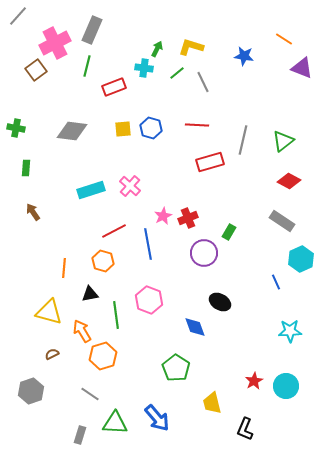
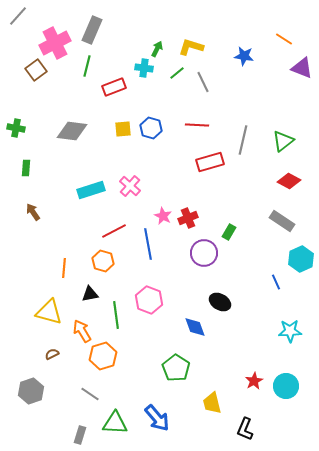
pink star at (163, 216): rotated 18 degrees counterclockwise
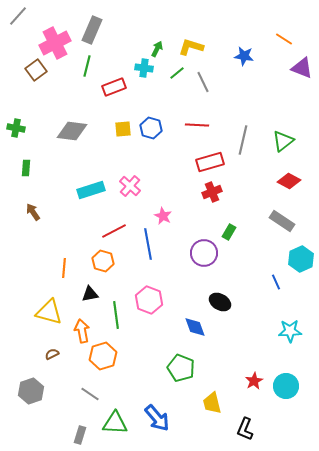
red cross at (188, 218): moved 24 px right, 26 px up
orange arrow at (82, 331): rotated 20 degrees clockwise
green pentagon at (176, 368): moved 5 px right; rotated 12 degrees counterclockwise
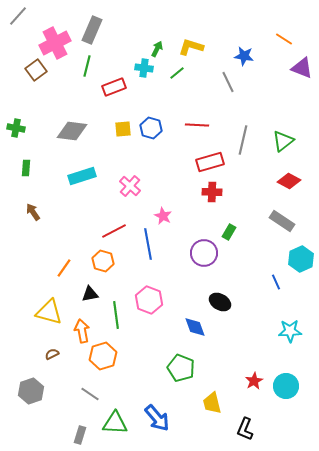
gray line at (203, 82): moved 25 px right
cyan rectangle at (91, 190): moved 9 px left, 14 px up
red cross at (212, 192): rotated 24 degrees clockwise
orange line at (64, 268): rotated 30 degrees clockwise
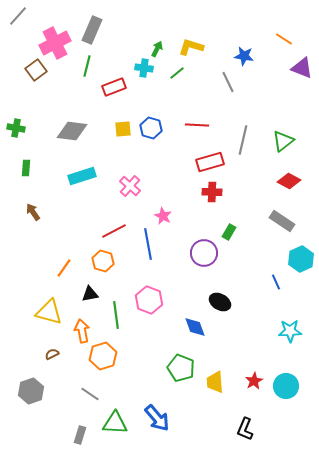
yellow trapezoid at (212, 403): moved 3 px right, 21 px up; rotated 10 degrees clockwise
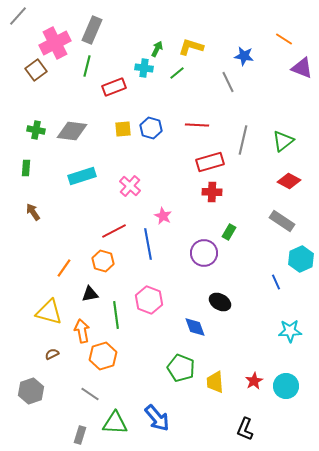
green cross at (16, 128): moved 20 px right, 2 px down
